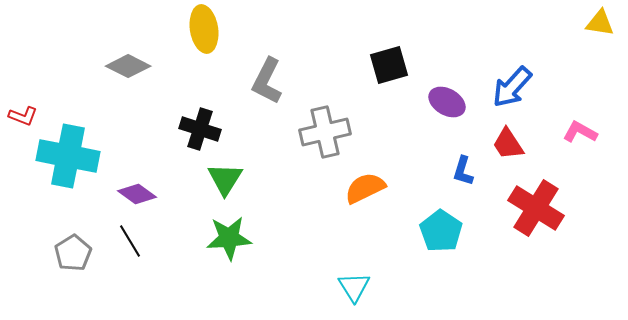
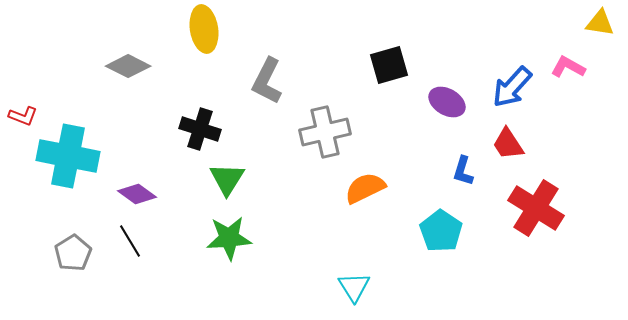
pink L-shape: moved 12 px left, 65 px up
green triangle: moved 2 px right
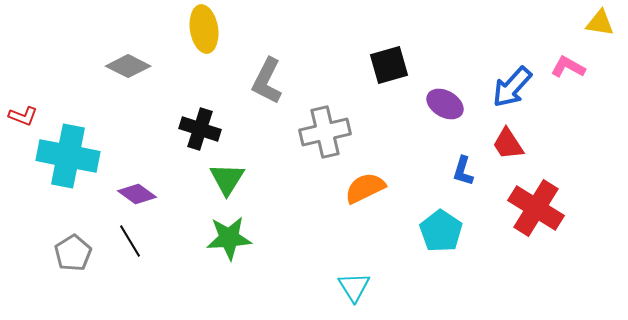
purple ellipse: moved 2 px left, 2 px down
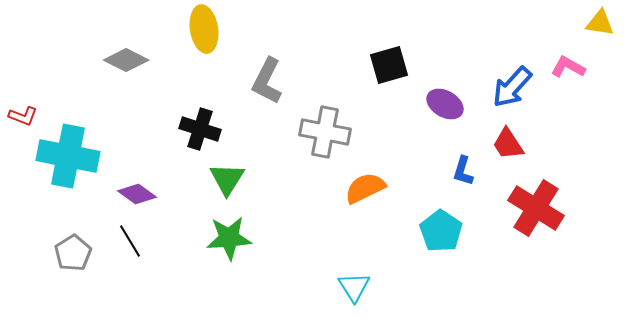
gray diamond: moved 2 px left, 6 px up
gray cross: rotated 24 degrees clockwise
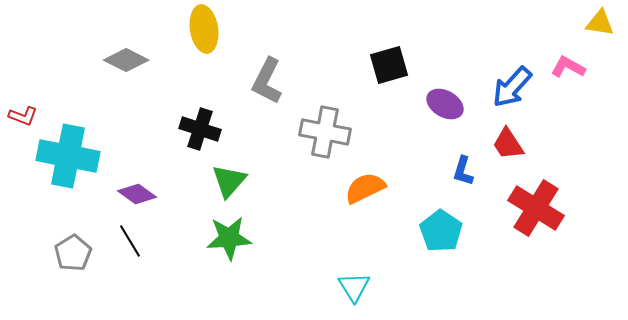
green triangle: moved 2 px right, 2 px down; rotated 9 degrees clockwise
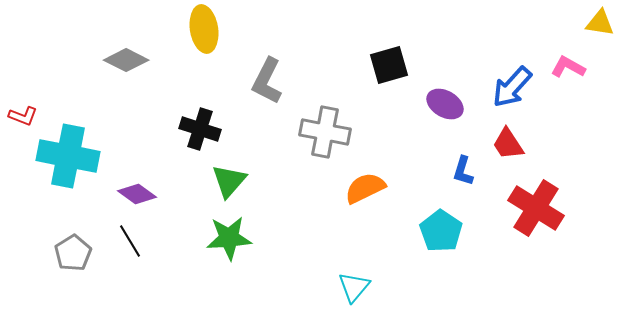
cyan triangle: rotated 12 degrees clockwise
